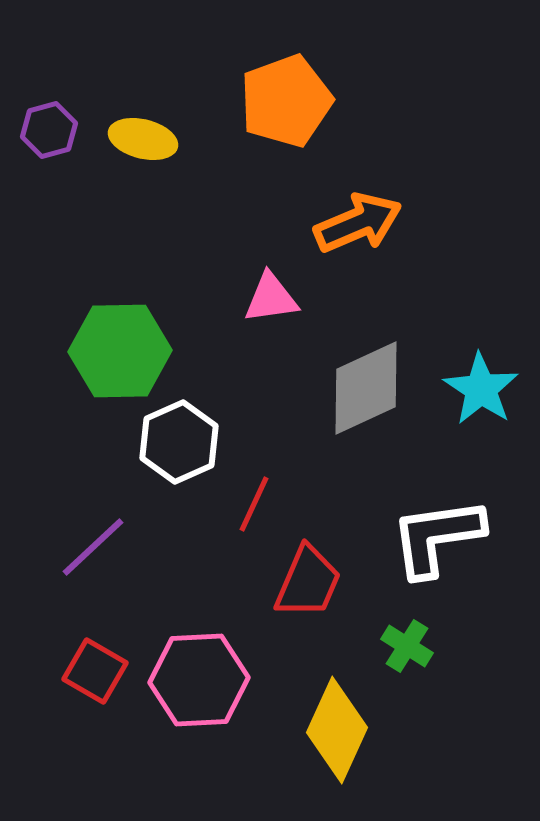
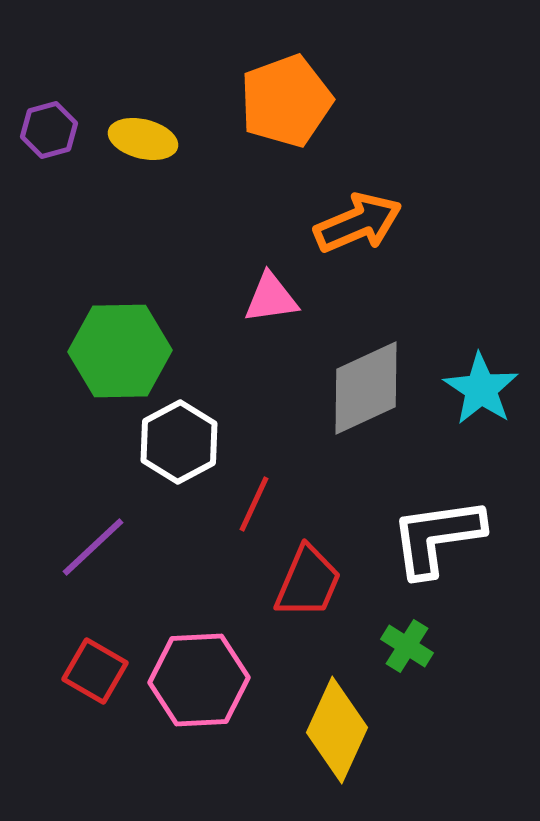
white hexagon: rotated 4 degrees counterclockwise
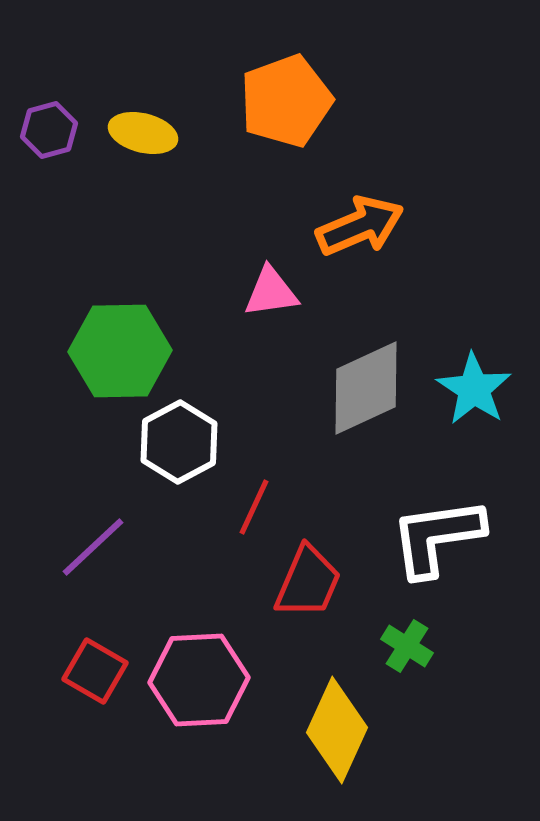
yellow ellipse: moved 6 px up
orange arrow: moved 2 px right, 3 px down
pink triangle: moved 6 px up
cyan star: moved 7 px left
red line: moved 3 px down
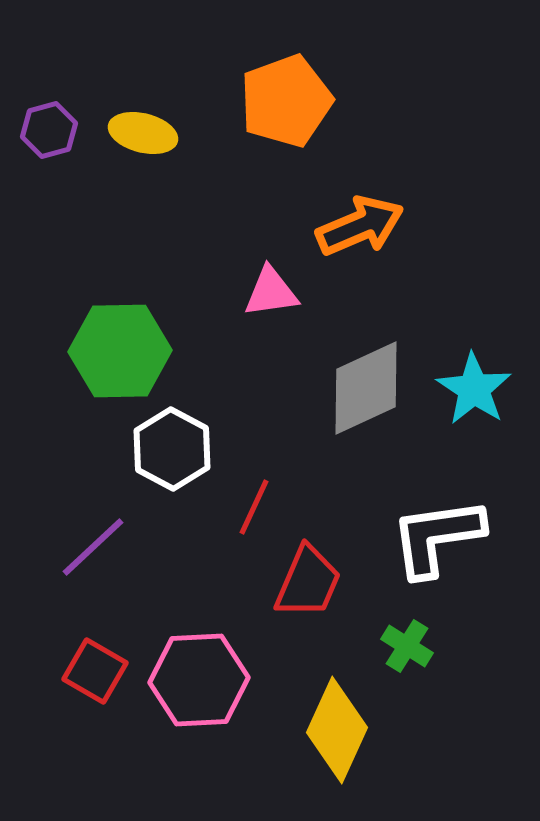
white hexagon: moved 7 px left, 7 px down; rotated 4 degrees counterclockwise
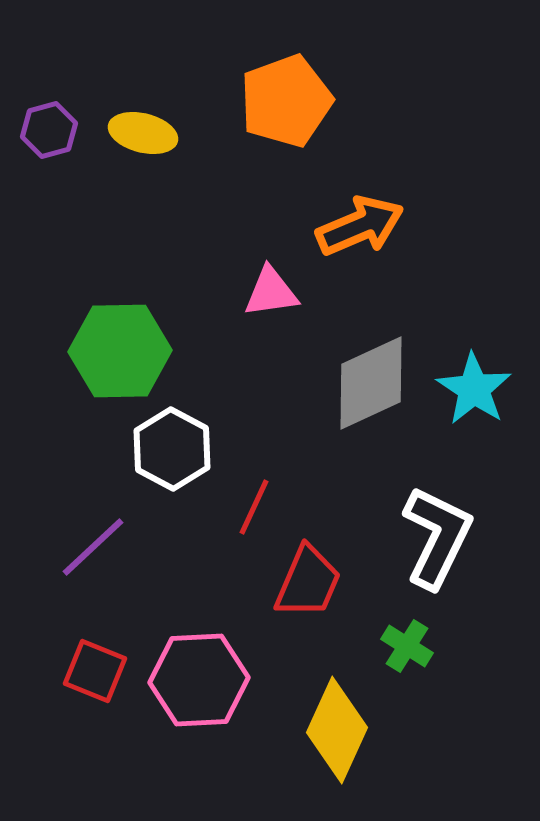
gray diamond: moved 5 px right, 5 px up
white L-shape: rotated 124 degrees clockwise
red square: rotated 8 degrees counterclockwise
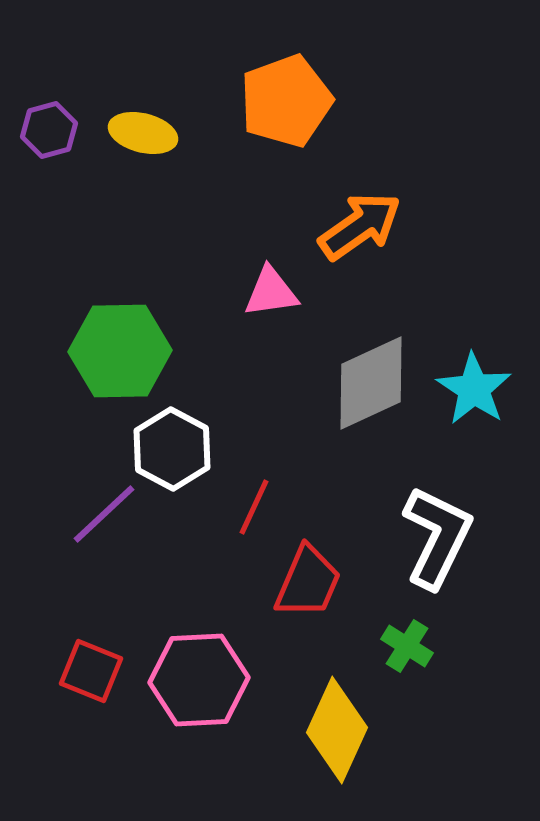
orange arrow: rotated 12 degrees counterclockwise
purple line: moved 11 px right, 33 px up
red square: moved 4 px left
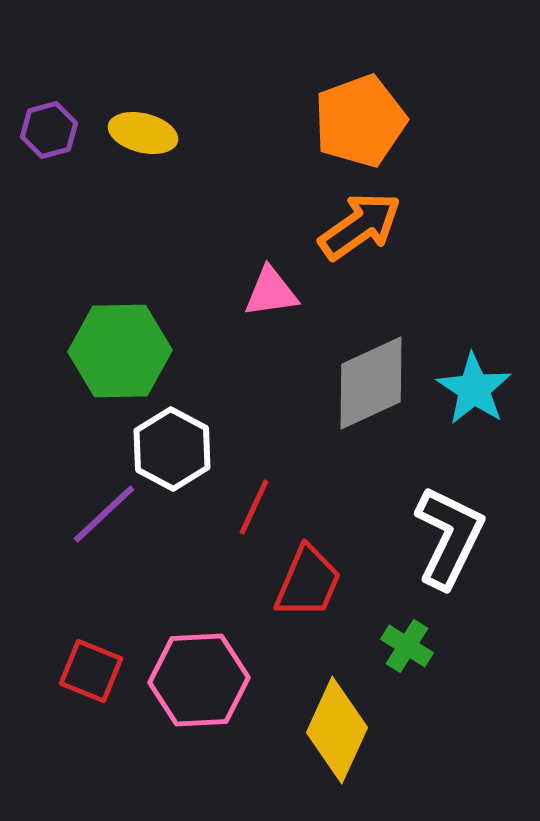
orange pentagon: moved 74 px right, 20 px down
white L-shape: moved 12 px right
